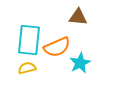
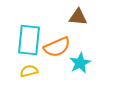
yellow semicircle: moved 2 px right, 3 px down
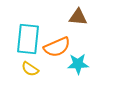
cyan rectangle: moved 1 px left, 1 px up
cyan star: moved 2 px left, 1 px down; rotated 25 degrees clockwise
yellow semicircle: moved 1 px right, 2 px up; rotated 132 degrees counterclockwise
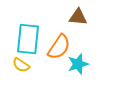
orange semicircle: moved 2 px right; rotated 32 degrees counterclockwise
cyan star: rotated 15 degrees counterclockwise
yellow semicircle: moved 9 px left, 4 px up
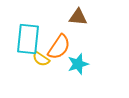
yellow semicircle: moved 20 px right, 6 px up
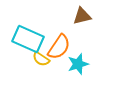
brown triangle: moved 4 px right, 1 px up; rotated 18 degrees counterclockwise
cyan rectangle: rotated 72 degrees counterclockwise
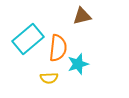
cyan rectangle: rotated 64 degrees counterclockwise
orange semicircle: moved 1 px left, 1 px down; rotated 28 degrees counterclockwise
yellow semicircle: moved 8 px right, 19 px down; rotated 36 degrees counterclockwise
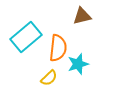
cyan rectangle: moved 2 px left, 2 px up
yellow semicircle: rotated 42 degrees counterclockwise
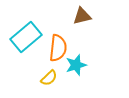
cyan star: moved 2 px left, 1 px down
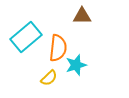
brown triangle: rotated 12 degrees clockwise
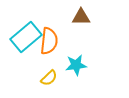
brown triangle: moved 1 px left, 1 px down
orange semicircle: moved 9 px left, 7 px up
cyan star: rotated 10 degrees clockwise
